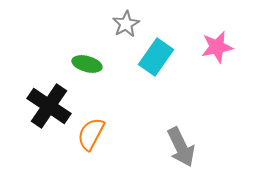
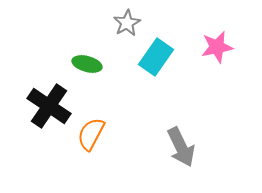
gray star: moved 1 px right, 1 px up
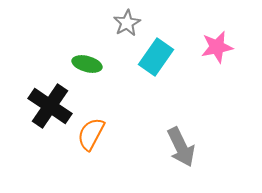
black cross: moved 1 px right
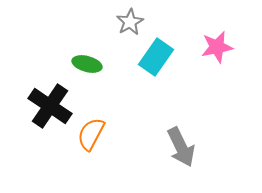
gray star: moved 3 px right, 1 px up
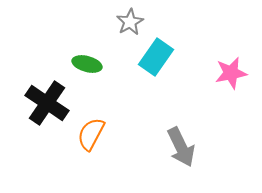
pink star: moved 14 px right, 26 px down
black cross: moved 3 px left, 3 px up
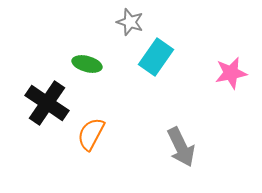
gray star: rotated 24 degrees counterclockwise
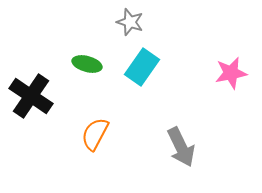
cyan rectangle: moved 14 px left, 10 px down
black cross: moved 16 px left, 7 px up
orange semicircle: moved 4 px right
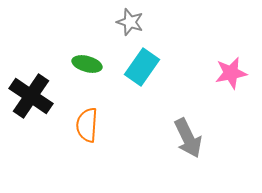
orange semicircle: moved 8 px left, 9 px up; rotated 24 degrees counterclockwise
gray arrow: moved 7 px right, 9 px up
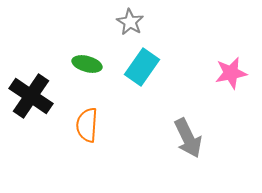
gray star: rotated 12 degrees clockwise
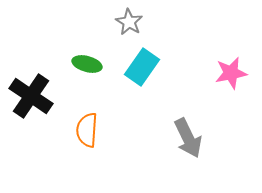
gray star: moved 1 px left
orange semicircle: moved 5 px down
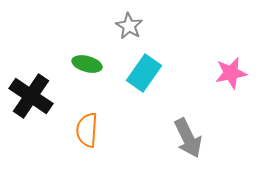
gray star: moved 4 px down
cyan rectangle: moved 2 px right, 6 px down
